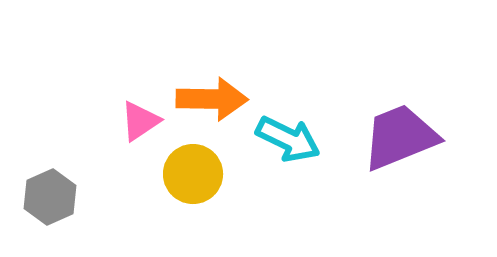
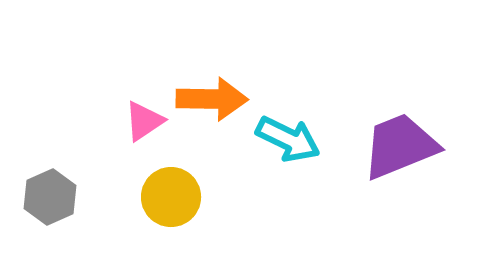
pink triangle: moved 4 px right
purple trapezoid: moved 9 px down
yellow circle: moved 22 px left, 23 px down
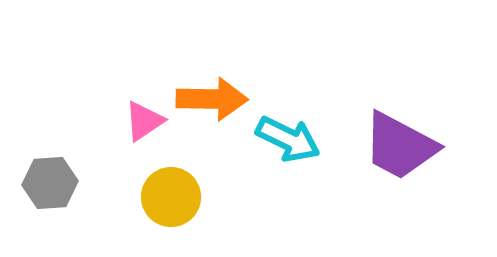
purple trapezoid: rotated 130 degrees counterclockwise
gray hexagon: moved 14 px up; rotated 20 degrees clockwise
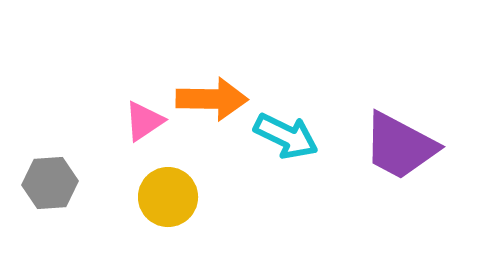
cyan arrow: moved 2 px left, 3 px up
yellow circle: moved 3 px left
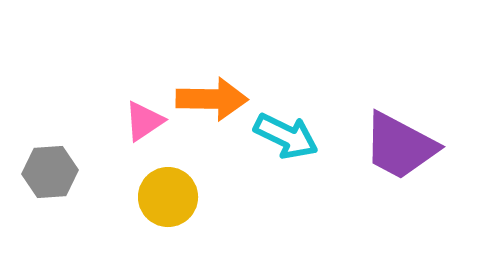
gray hexagon: moved 11 px up
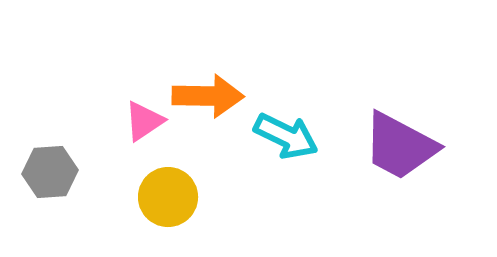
orange arrow: moved 4 px left, 3 px up
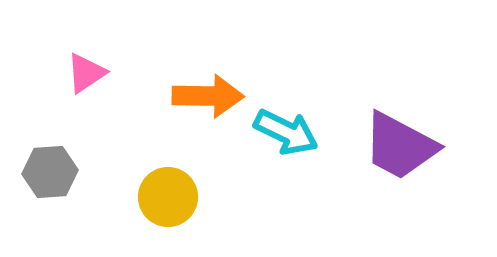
pink triangle: moved 58 px left, 48 px up
cyan arrow: moved 4 px up
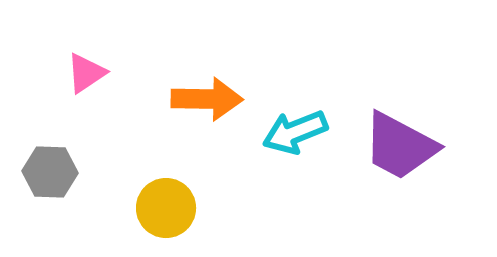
orange arrow: moved 1 px left, 3 px down
cyan arrow: moved 9 px right; rotated 132 degrees clockwise
gray hexagon: rotated 6 degrees clockwise
yellow circle: moved 2 px left, 11 px down
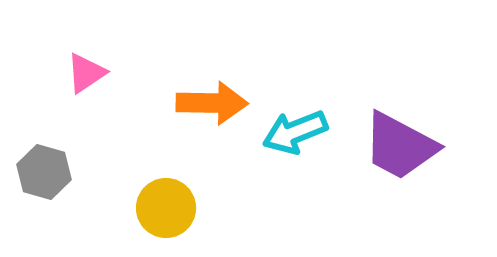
orange arrow: moved 5 px right, 4 px down
gray hexagon: moved 6 px left; rotated 14 degrees clockwise
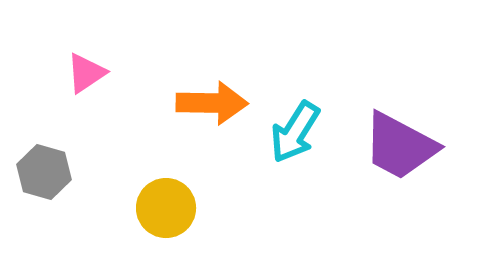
cyan arrow: rotated 36 degrees counterclockwise
